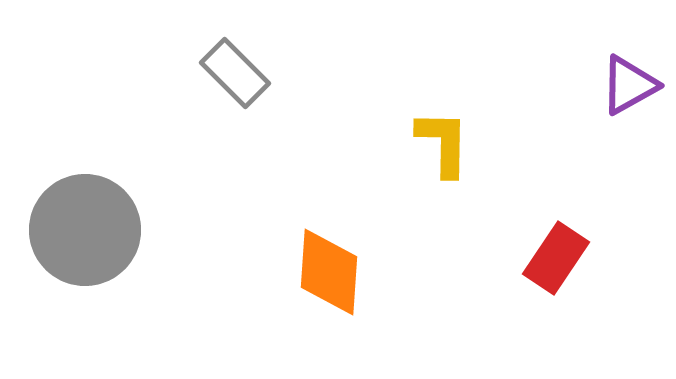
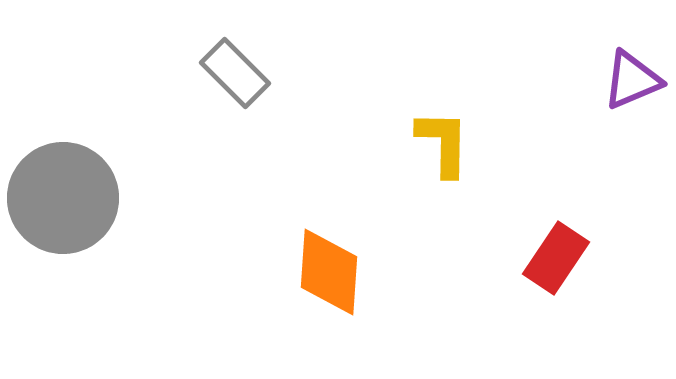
purple triangle: moved 3 px right, 5 px up; rotated 6 degrees clockwise
gray circle: moved 22 px left, 32 px up
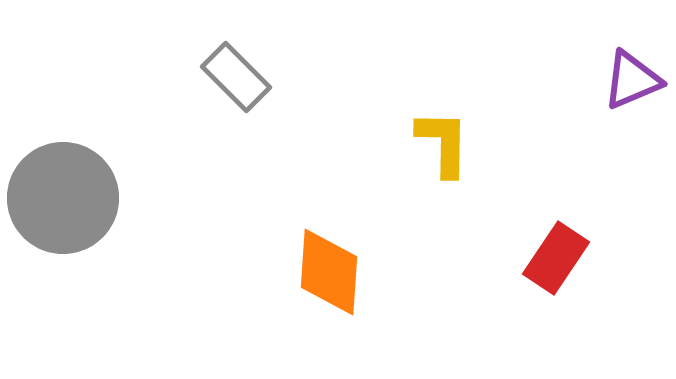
gray rectangle: moved 1 px right, 4 px down
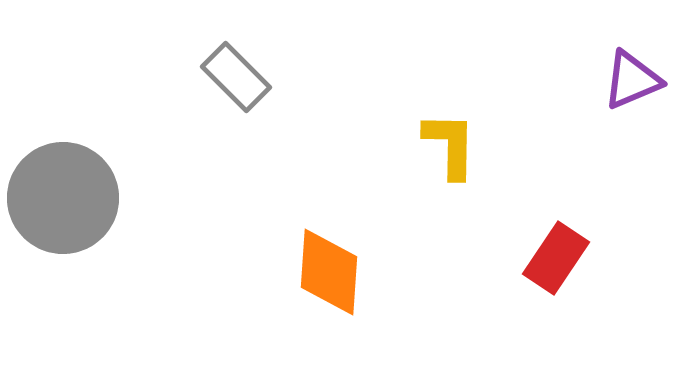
yellow L-shape: moved 7 px right, 2 px down
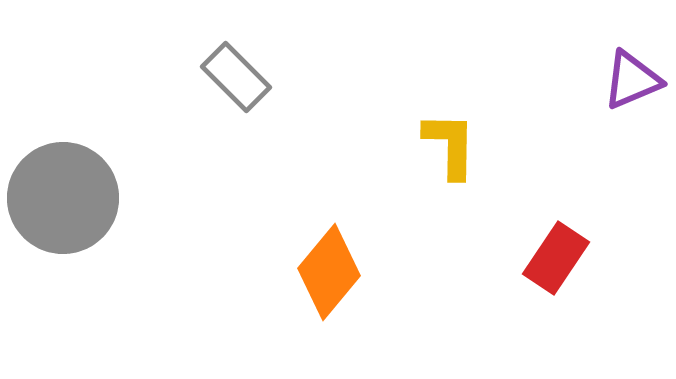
orange diamond: rotated 36 degrees clockwise
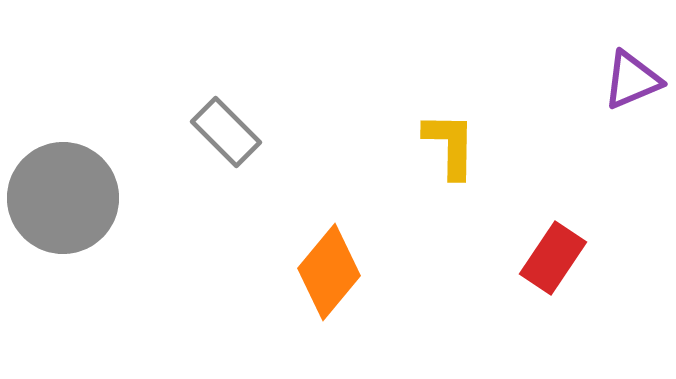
gray rectangle: moved 10 px left, 55 px down
red rectangle: moved 3 px left
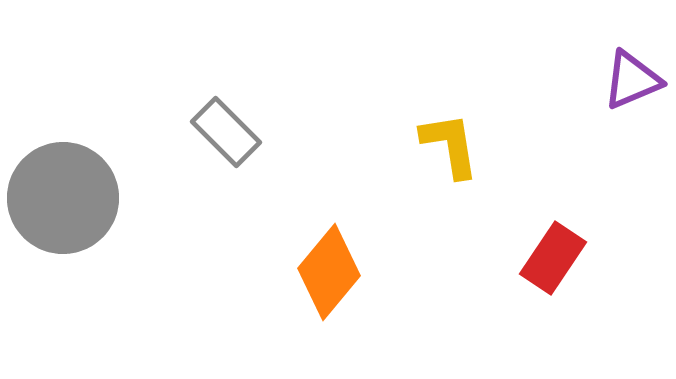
yellow L-shape: rotated 10 degrees counterclockwise
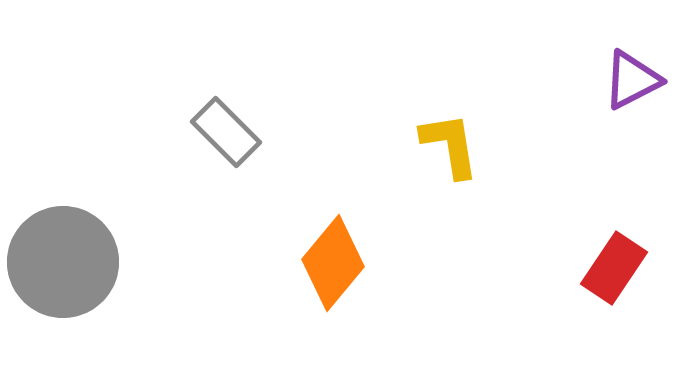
purple triangle: rotated 4 degrees counterclockwise
gray circle: moved 64 px down
red rectangle: moved 61 px right, 10 px down
orange diamond: moved 4 px right, 9 px up
